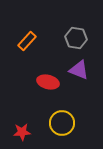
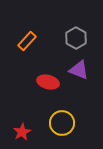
gray hexagon: rotated 20 degrees clockwise
red star: rotated 24 degrees counterclockwise
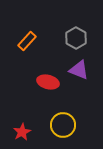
yellow circle: moved 1 px right, 2 px down
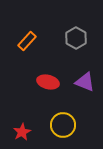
purple triangle: moved 6 px right, 12 px down
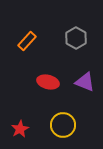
red star: moved 2 px left, 3 px up
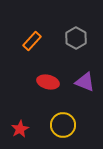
orange rectangle: moved 5 px right
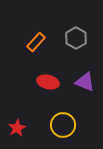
orange rectangle: moved 4 px right, 1 px down
red star: moved 3 px left, 1 px up
